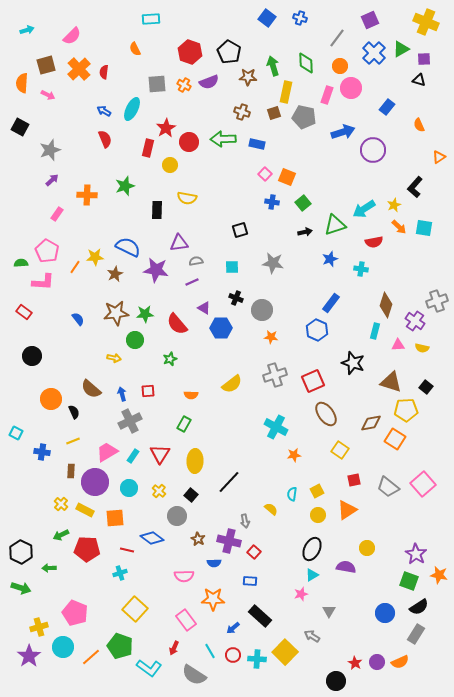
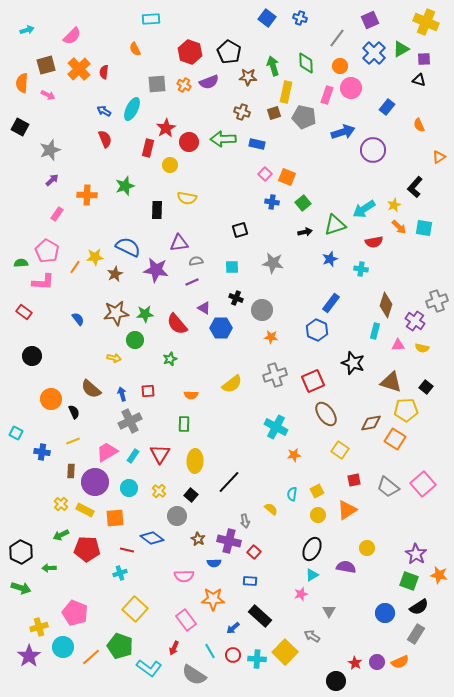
green rectangle at (184, 424): rotated 28 degrees counterclockwise
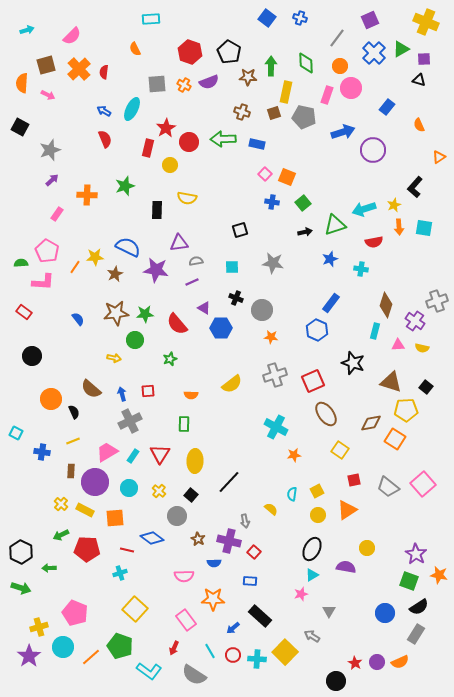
green arrow at (273, 66): moved 2 px left; rotated 18 degrees clockwise
cyan arrow at (364, 209): rotated 15 degrees clockwise
orange arrow at (399, 227): rotated 42 degrees clockwise
cyan L-shape at (149, 668): moved 3 px down
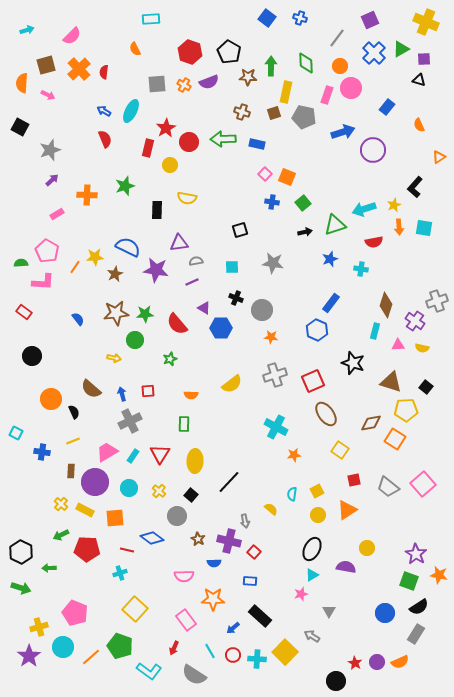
cyan ellipse at (132, 109): moved 1 px left, 2 px down
pink rectangle at (57, 214): rotated 24 degrees clockwise
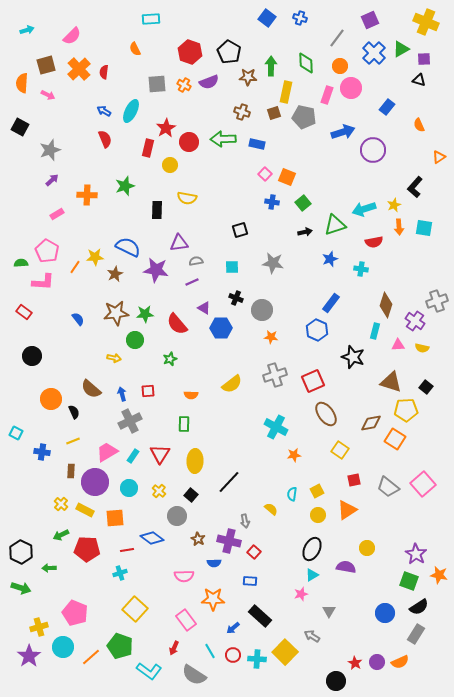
black star at (353, 363): moved 6 px up
red line at (127, 550): rotated 24 degrees counterclockwise
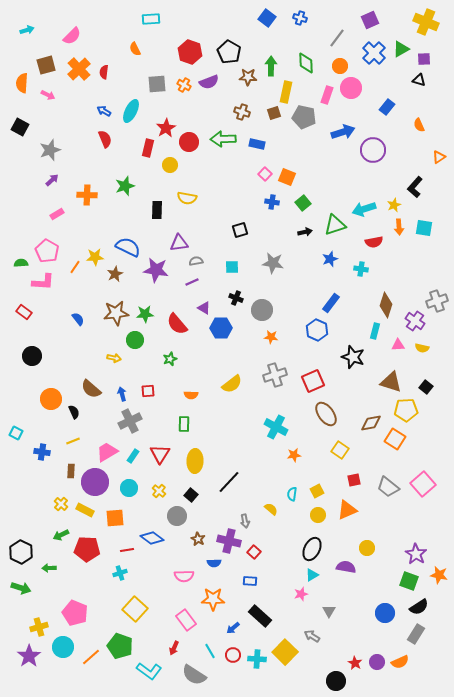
orange triangle at (347, 510): rotated 10 degrees clockwise
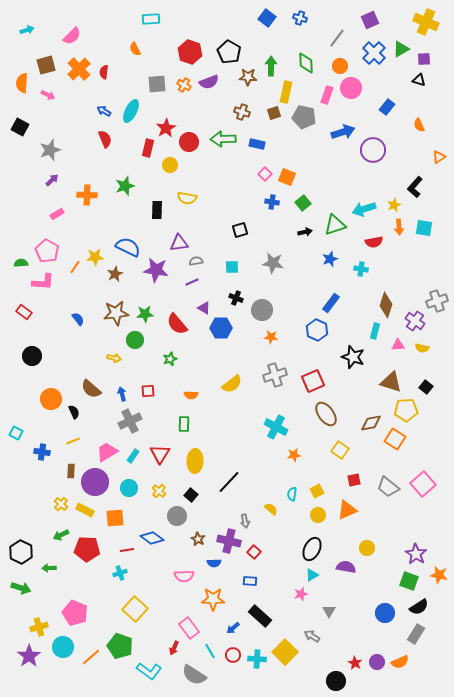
pink rectangle at (186, 620): moved 3 px right, 8 px down
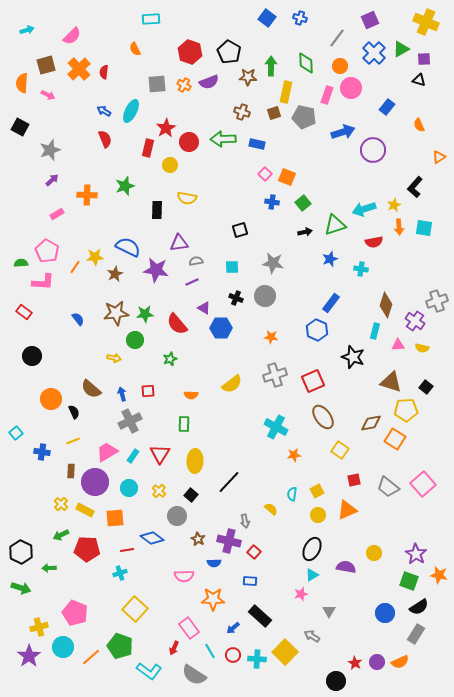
gray circle at (262, 310): moved 3 px right, 14 px up
brown ellipse at (326, 414): moved 3 px left, 3 px down
cyan square at (16, 433): rotated 24 degrees clockwise
yellow circle at (367, 548): moved 7 px right, 5 px down
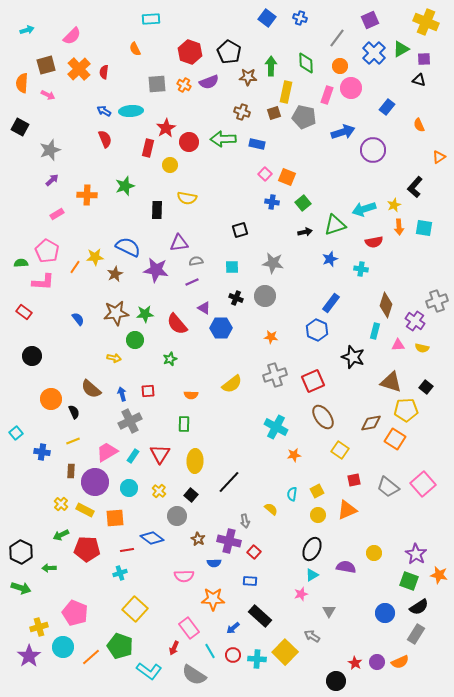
cyan ellipse at (131, 111): rotated 60 degrees clockwise
